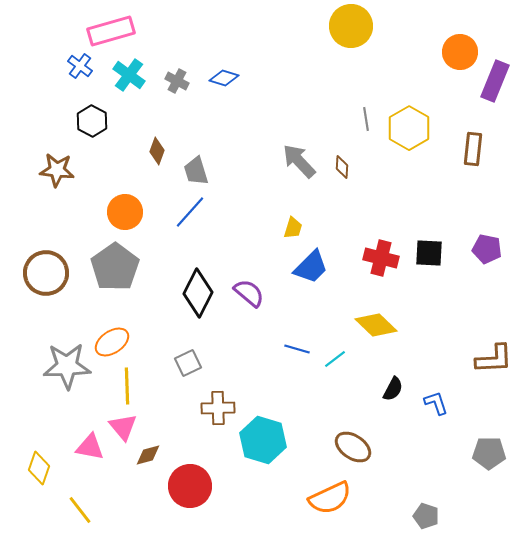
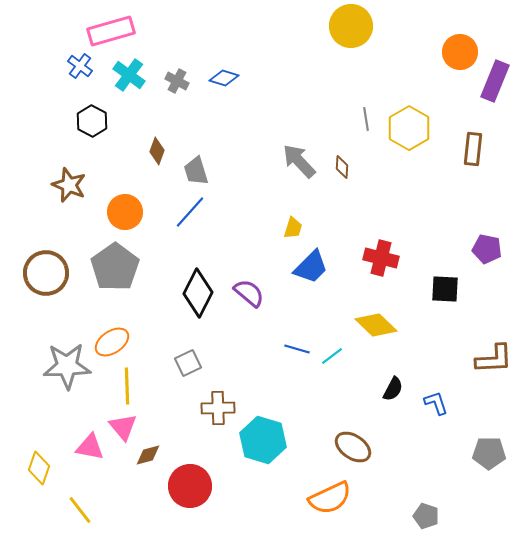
brown star at (57, 170): moved 12 px right, 15 px down; rotated 16 degrees clockwise
black square at (429, 253): moved 16 px right, 36 px down
cyan line at (335, 359): moved 3 px left, 3 px up
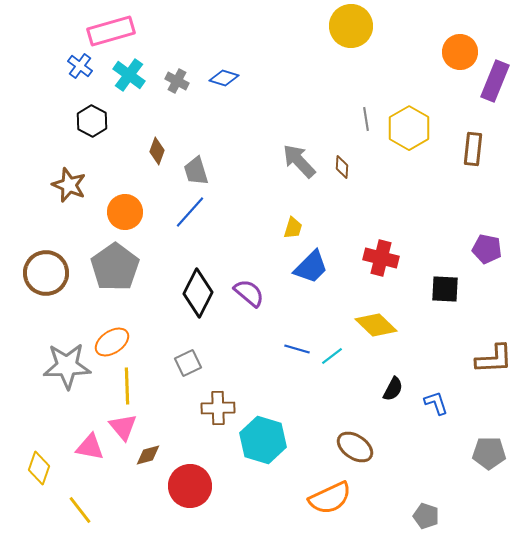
brown ellipse at (353, 447): moved 2 px right
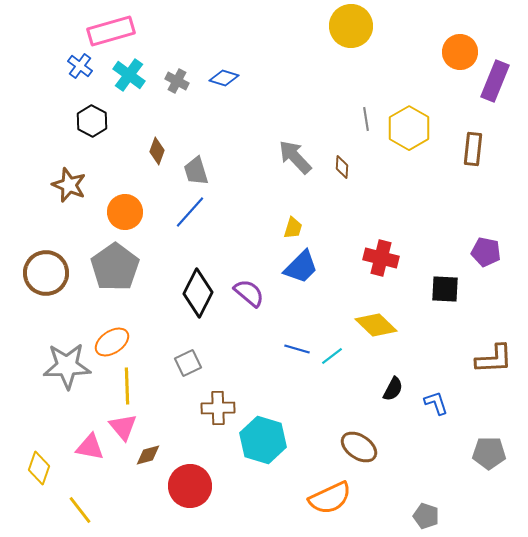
gray arrow at (299, 161): moved 4 px left, 4 px up
purple pentagon at (487, 249): moved 1 px left, 3 px down
blue trapezoid at (311, 267): moved 10 px left
brown ellipse at (355, 447): moved 4 px right
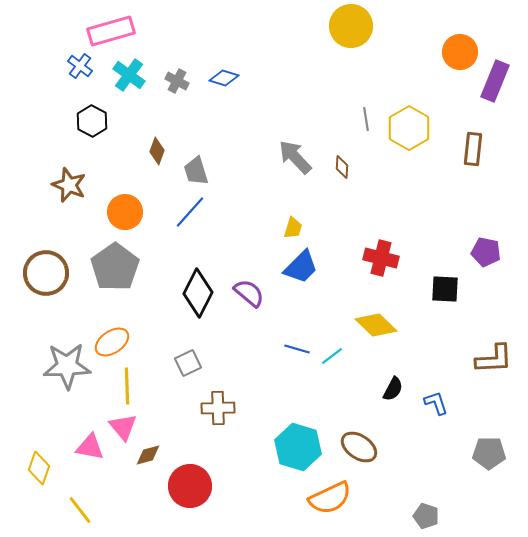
cyan hexagon at (263, 440): moved 35 px right, 7 px down
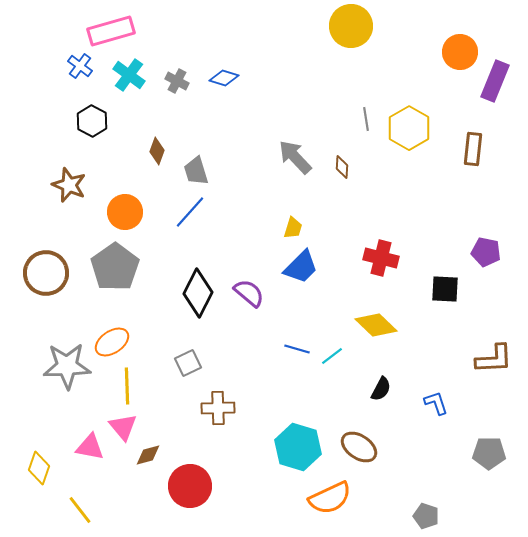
black semicircle at (393, 389): moved 12 px left
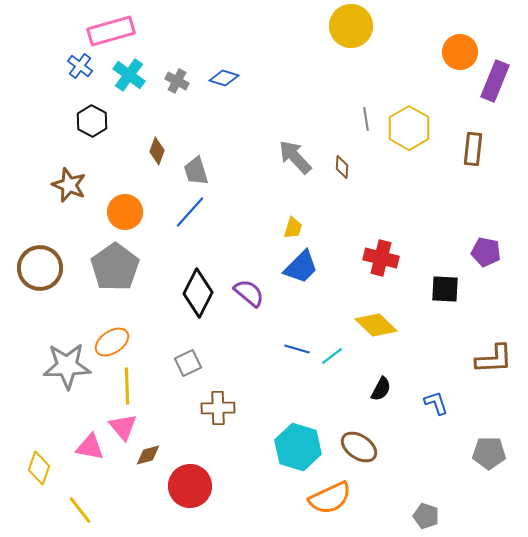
brown circle at (46, 273): moved 6 px left, 5 px up
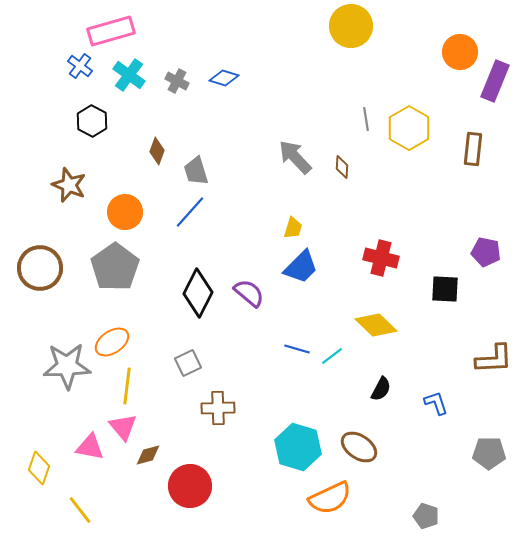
yellow line at (127, 386): rotated 9 degrees clockwise
